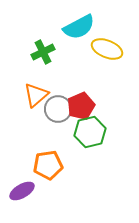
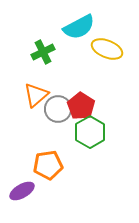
red pentagon: rotated 16 degrees counterclockwise
green hexagon: rotated 16 degrees counterclockwise
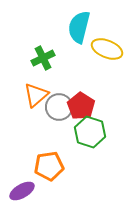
cyan semicircle: rotated 132 degrees clockwise
green cross: moved 6 px down
gray circle: moved 1 px right, 2 px up
green hexagon: rotated 12 degrees counterclockwise
orange pentagon: moved 1 px right, 1 px down
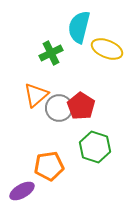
green cross: moved 8 px right, 5 px up
gray circle: moved 1 px down
green hexagon: moved 5 px right, 15 px down
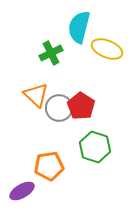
orange triangle: rotated 36 degrees counterclockwise
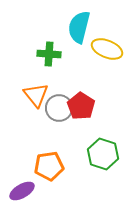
green cross: moved 2 px left, 1 px down; rotated 30 degrees clockwise
orange triangle: rotated 8 degrees clockwise
green hexagon: moved 8 px right, 7 px down
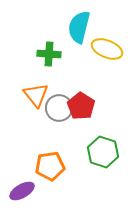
green hexagon: moved 2 px up
orange pentagon: moved 1 px right
